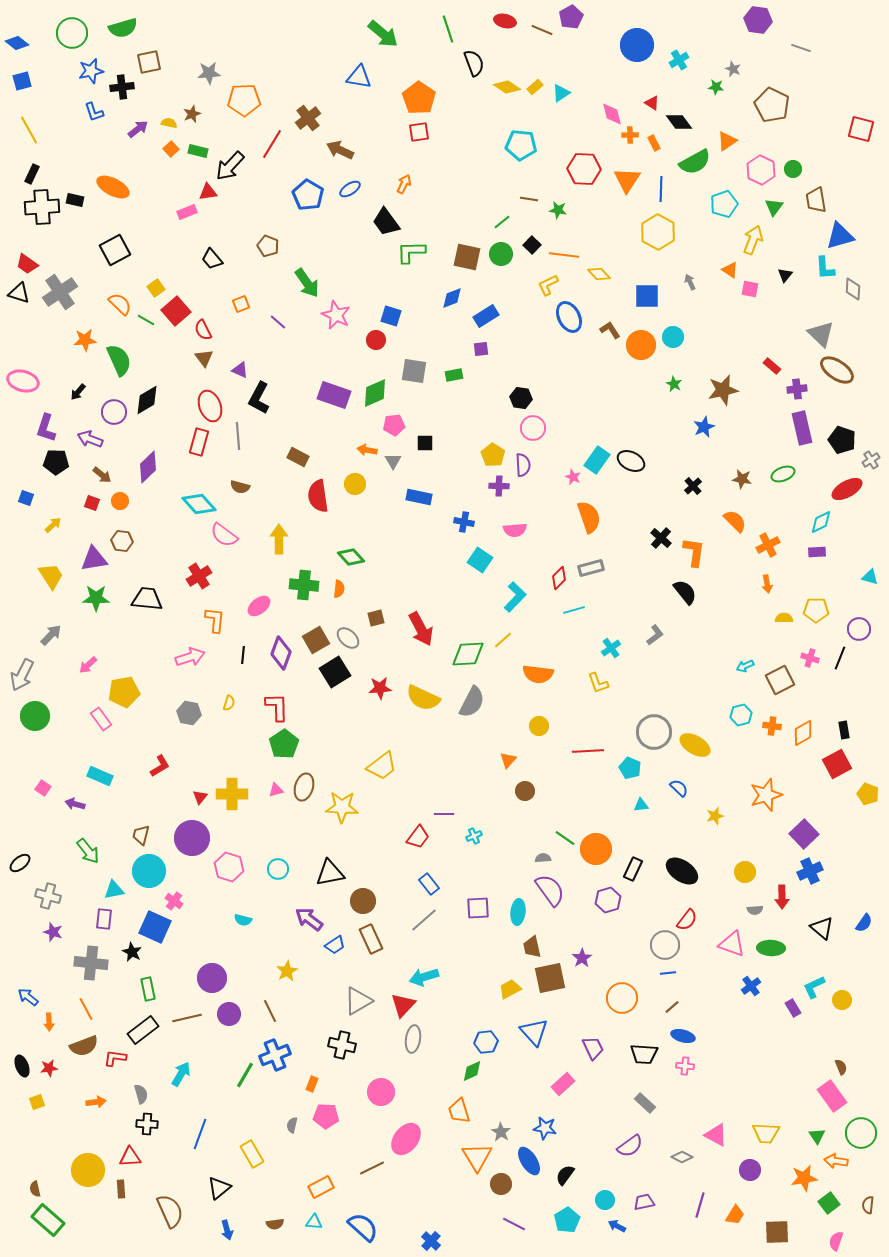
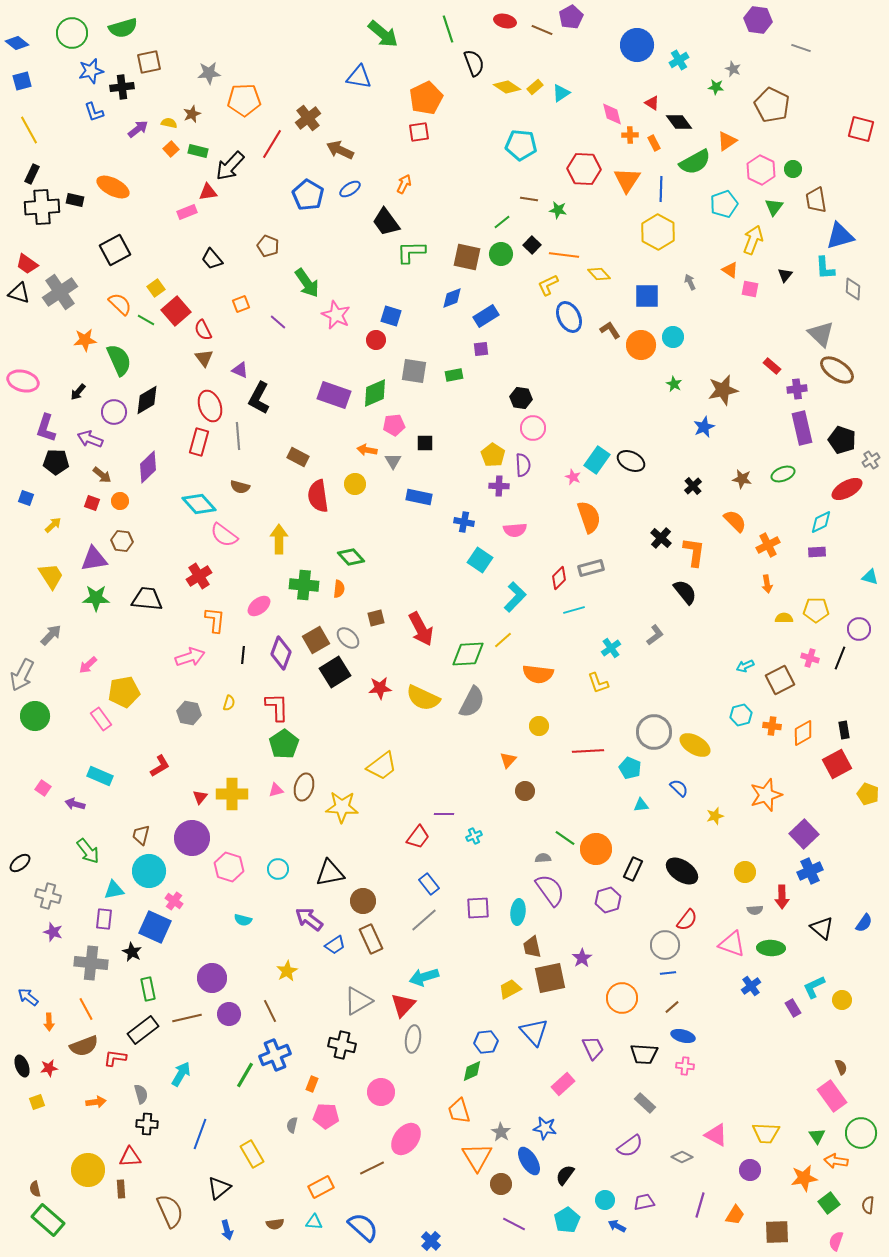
orange pentagon at (419, 98): moved 7 px right; rotated 12 degrees clockwise
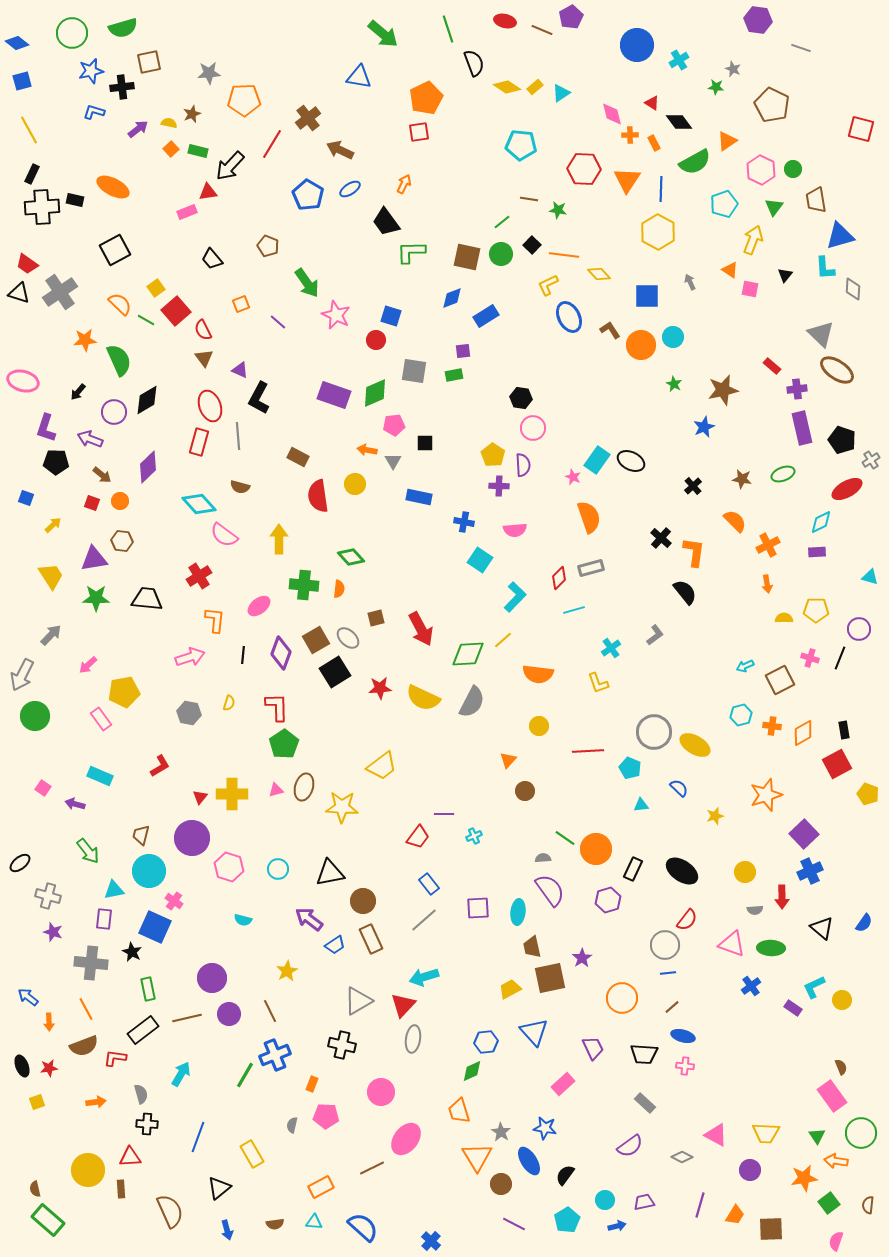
blue L-shape at (94, 112): rotated 125 degrees clockwise
purple square at (481, 349): moved 18 px left, 2 px down
purple rectangle at (793, 1008): rotated 24 degrees counterclockwise
blue line at (200, 1134): moved 2 px left, 3 px down
blue arrow at (617, 1226): rotated 138 degrees clockwise
brown square at (777, 1232): moved 6 px left, 3 px up
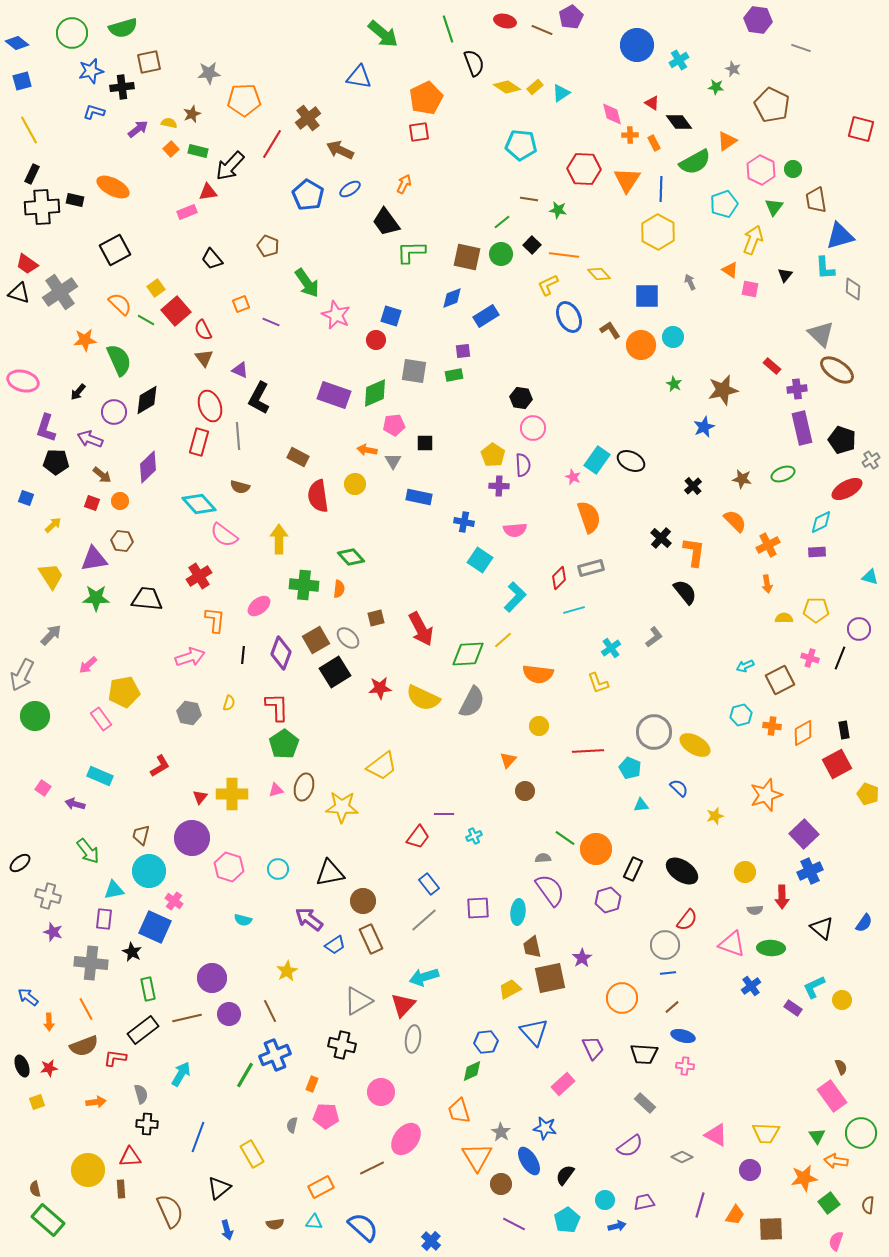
purple line at (278, 322): moved 7 px left; rotated 18 degrees counterclockwise
gray L-shape at (655, 635): moved 1 px left, 2 px down
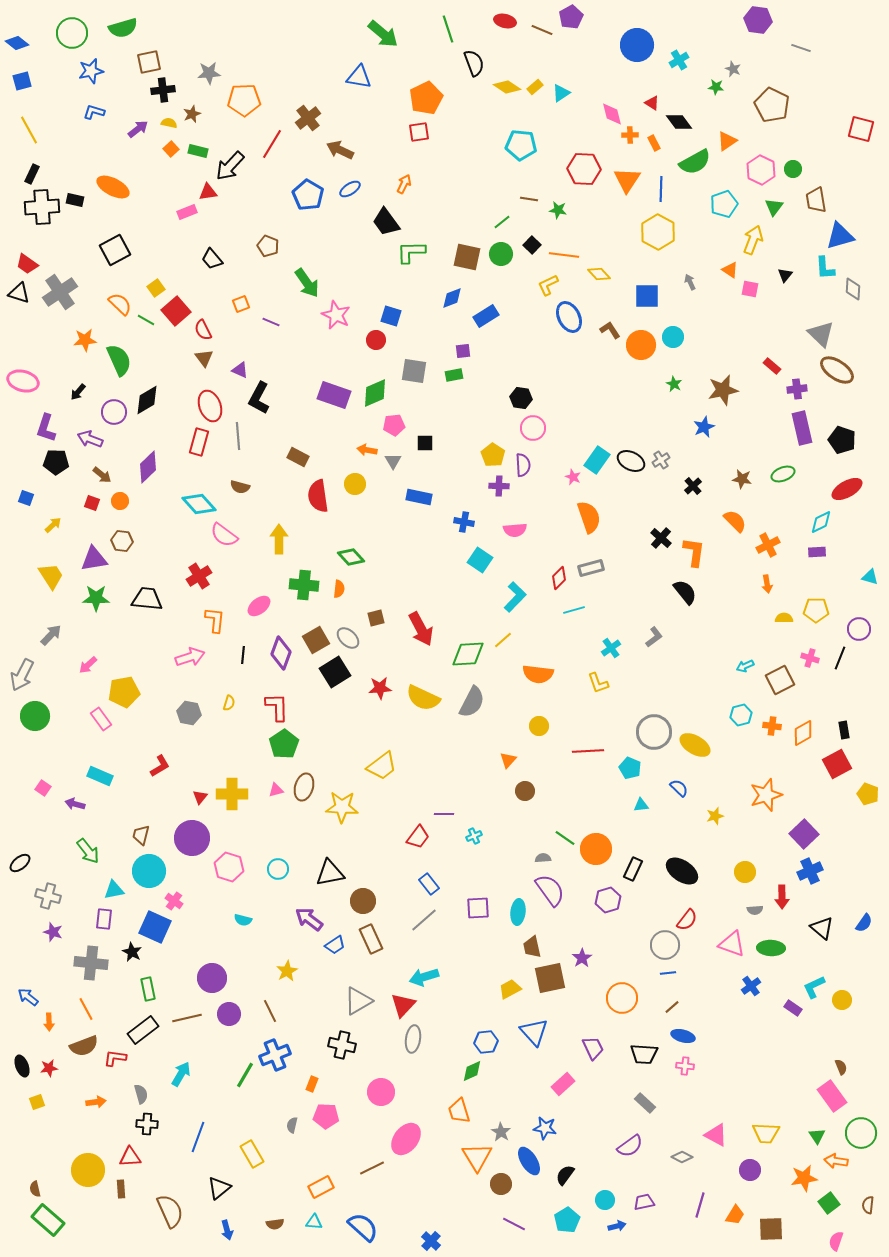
black cross at (122, 87): moved 41 px right, 3 px down
gray cross at (871, 460): moved 210 px left
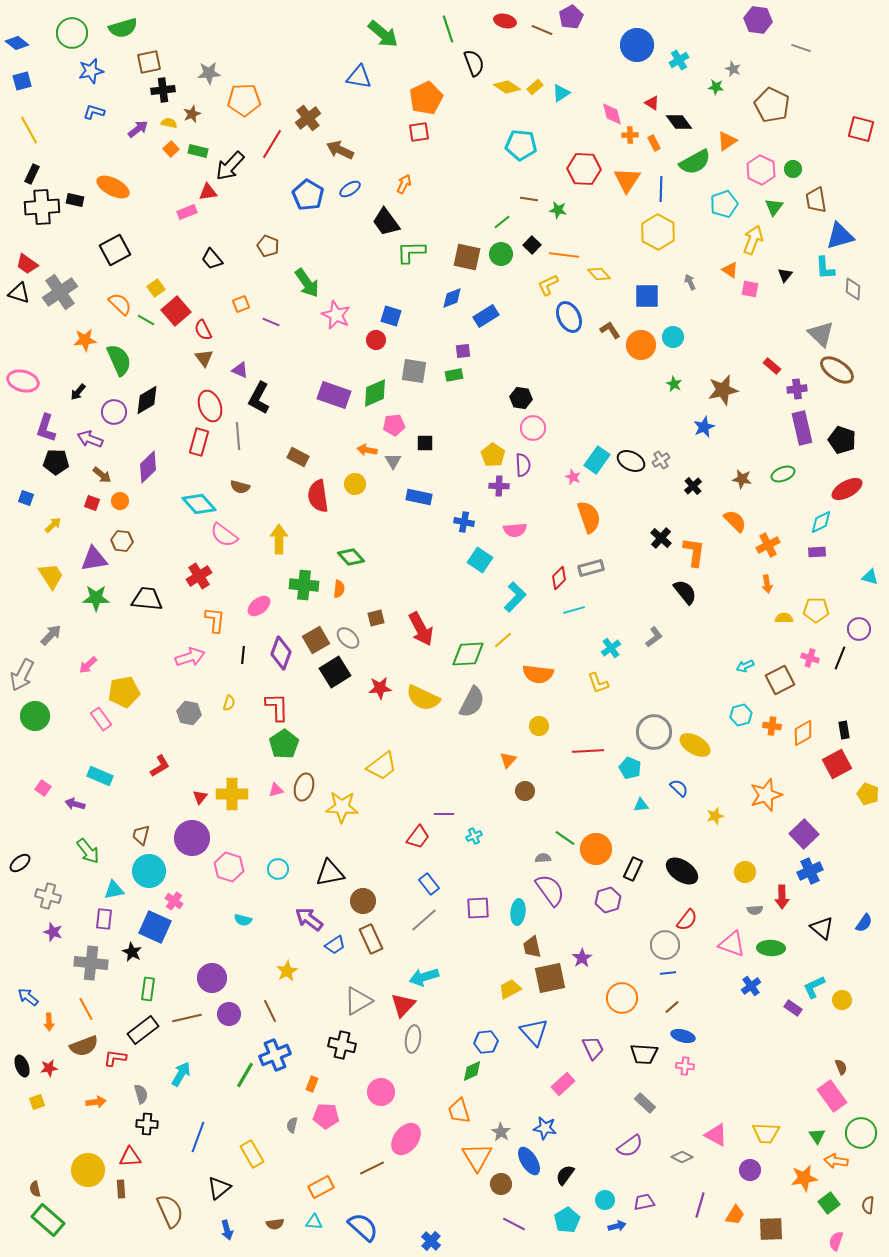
green rectangle at (148, 989): rotated 20 degrees clockwise
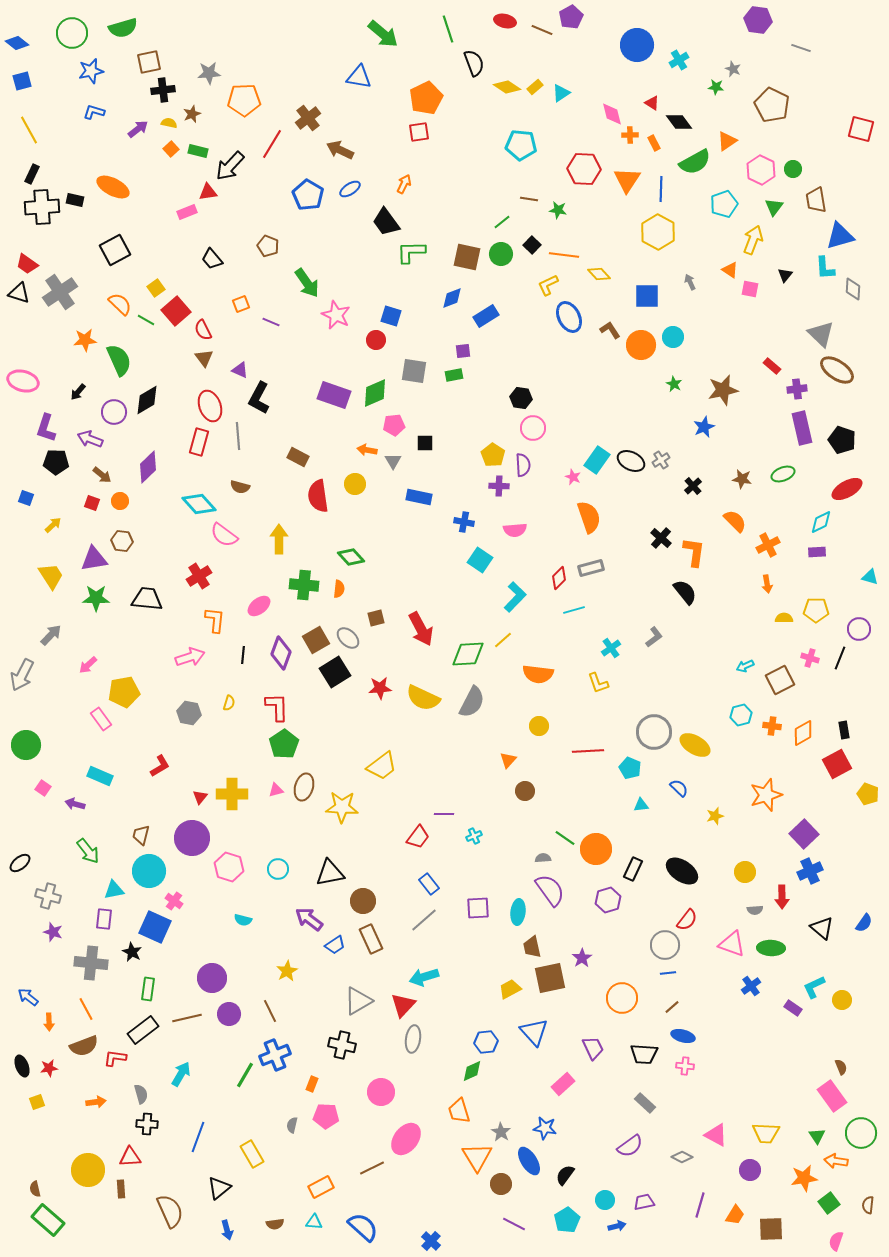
green circle at (35, 716): moved 9 px left, 29 px down
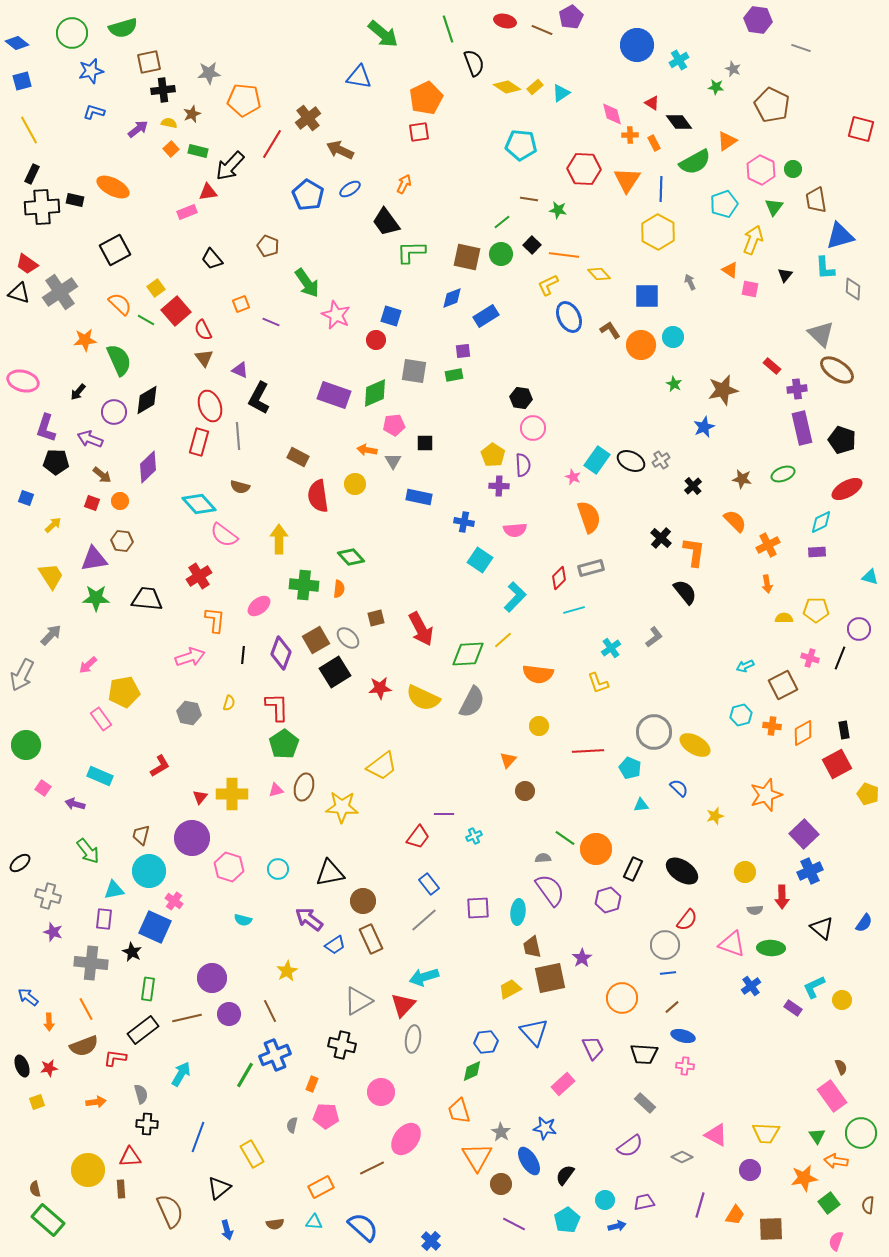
orange pentagon at (244, 100): rotated 8 degrees clockwise
brown square at (780, 680): moved 3 px right, 5 px down
